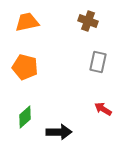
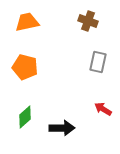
black arrow: moved 3 px right, 4 px up
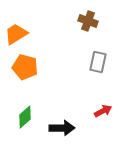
orange trapezoid: moved 11 px left, 12 px down; rotated 20 degrees counterclockwise
red arrow: moved 2 px down; rotated 120 degrees clockwise
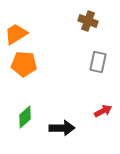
orange pentagon: moved 1 px left, 3 px up; rotated 10 degrees counterclockwise
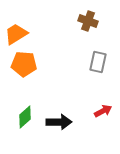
black arrow: moved 3 px left, 6 px up
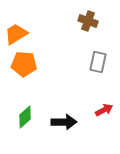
red arrow: moved 1 px right, 1 px up
black arrow: moved 5 px right
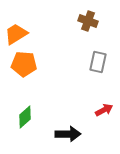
black arrow: moved 4 px right, 12 px down
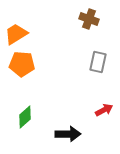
brown cross: moved 1 px right, 2 px up
orange pentagon: moved 2 px left
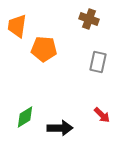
orange trapezoid: moved 1 px right, 8 px up; rotated 50 degrees counterclockwise
orange pentagon: moved 22 px right, 15 px up
red arrow: moved 2 px left, 5 px down; rotated 72 degrees clockwise
green diamond: rotated 10 degrees clockwise
black arrow: moved 8 px left, 6 px up
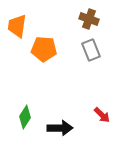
gray rectangle: moved 7 px left, 12 px up; rotated 35 degrees counterclockwise
green diamond: rotated 25 degrees counterclockwise
